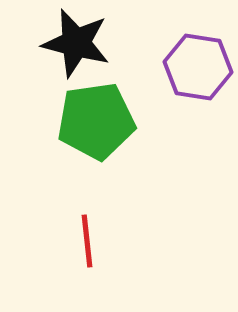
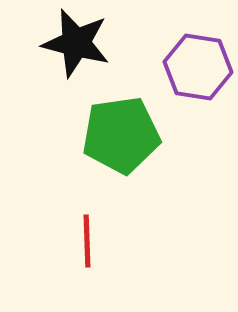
green pentagon: moved 25 px right, 14 px down
red line: rotated 4 degrees clockwise
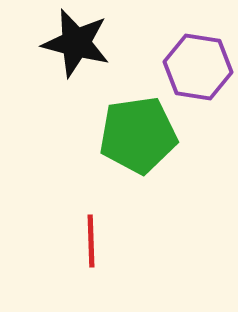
green pentagon: moved 17 px right
red line: moved 4 px right
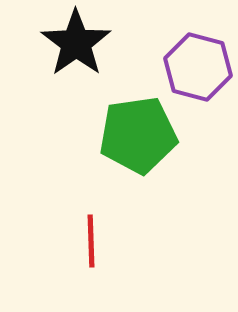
black star: rotated 22 degrees clockwise
purple hexagon: rotated 6 degrees clockwise
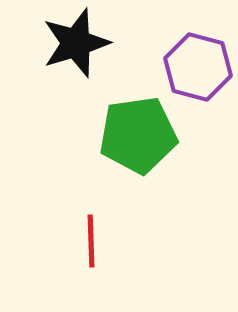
black star: rotated 18 degrees clockwise
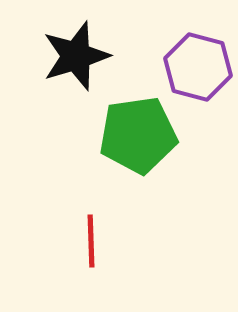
black star: moved 13 px down
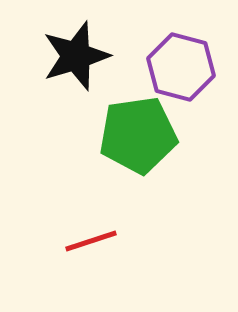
purple hexagon: moved 17 px left
red line: rotated 74 degrees clockwise
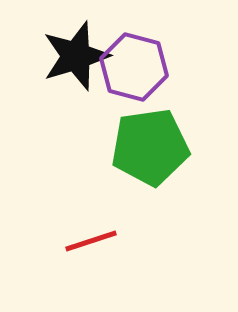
purple hexagon: moved 47 px left
green pentagon: moved 12 px right, 12 px down
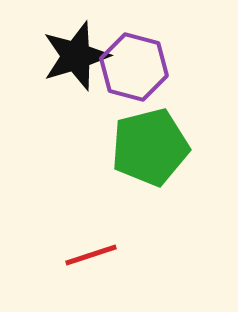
green pentagon: rotated 6 degrees counterclockwise
red line: moved 14 px down
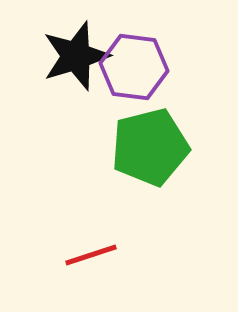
purple hexagon: rotated 8 degrees counterclockwise
